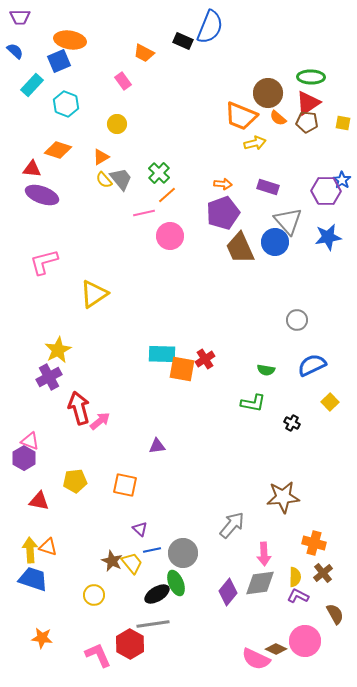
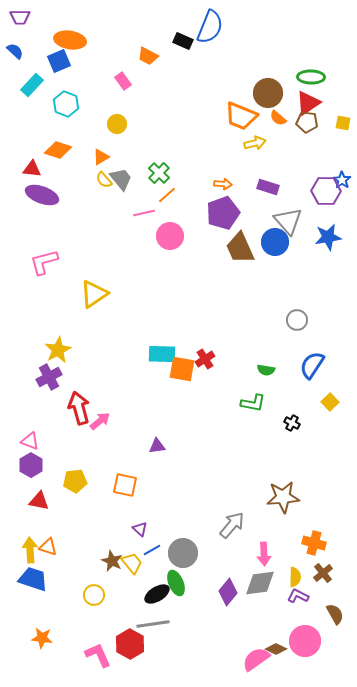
orange trapezoid at (144, 53): moved 4 px right, 3 px down
blue semicircle at (312, 365): rotated 32 degrees counterclockwise
purple hexagon at (24, 458): moved 7 px right, 7 px down
blue line at (152, 550): rotated 18 degrees counterclockwise
pink semicircle at (256, 659): rotated 120 degrees clockwise
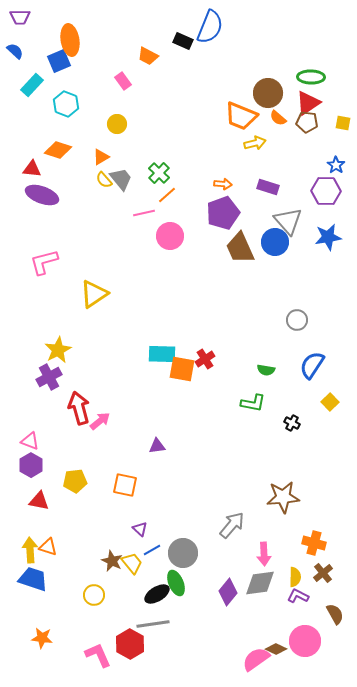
orange ellipse at (70, 40): rotated 72 degrees clockwise
blue star at (342, 180): moved 6 px left, 15 px up
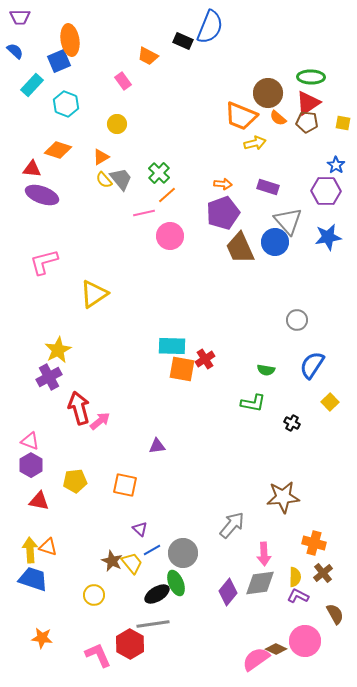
cyan rectangle at (162, 354): moved 10 px right, 8 px up
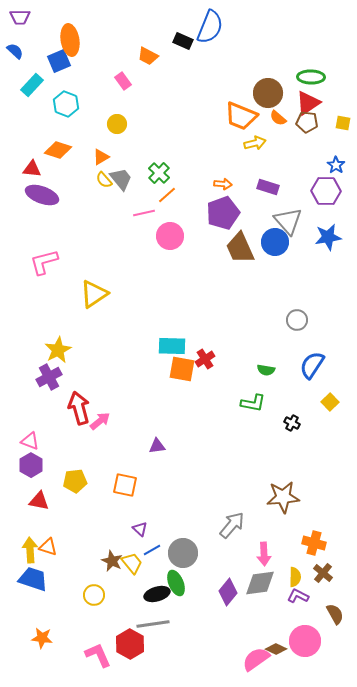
brown cross at (323, 573): rotated 12 degrees counterclockwise
black ellipse at (157, 594): rotated 15 degrees clockwise
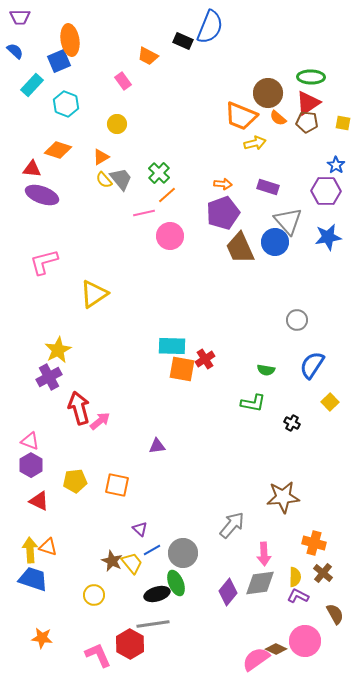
orange square at (125, 485): moved 8 px left
red triangle at (39, 501): rotated 15 degrees clockwise
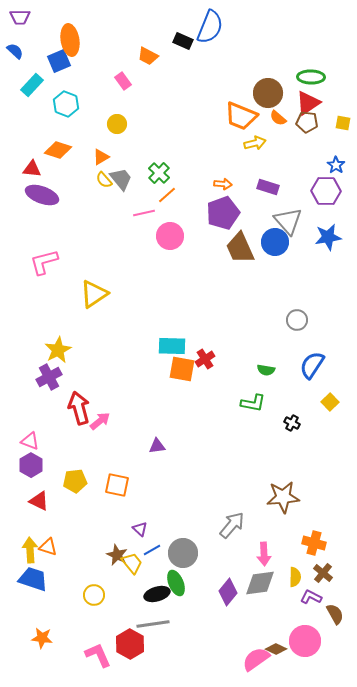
brown star at (112, 561): moved 5 px right, 6 px up
purple L-shape at (298, 596): moved 13 px right, 1 px down
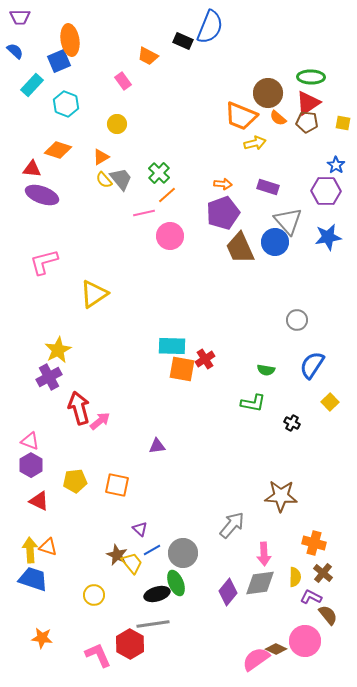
brown star at (283, 497): moved 2 px left, 1 px up; rotated 8 degrees clockwise
brown semicircle at (335, 614): moved 7 px left, 1 px down; rotated 10 degrees counterclockwise
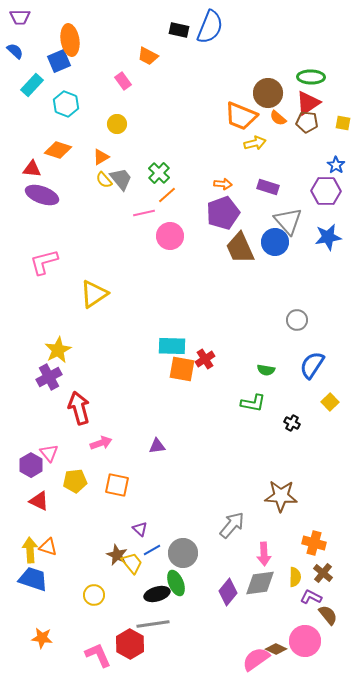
black rectangle at (183, 41): moved 4 px left, 11 px up; rotated 12 degrees counterclockwise
pink arrow at (100, 421): moved 1 px right, 22 px down; rotated 20 degrees clockwise
pink triangle at (30, 441): moved 19 px right, 12 px down; rotated 30 degrees clockwise
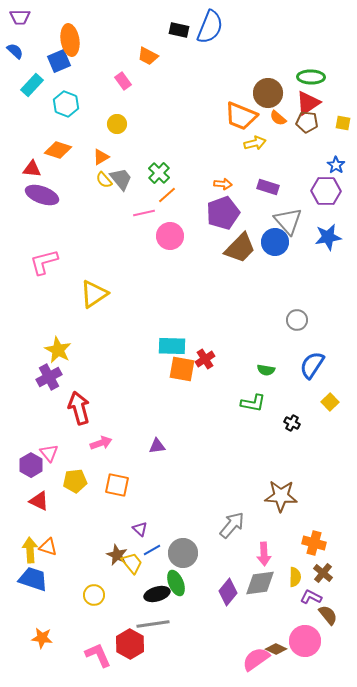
brown trapezoid at (240, 248): rotated 112 degrees counterclockwise
yellow star at (58, 350): rotated 16 degrees counterclockwise
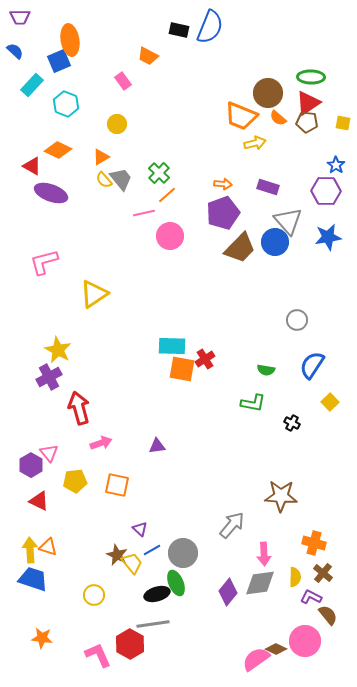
orange diamond at (58, 150): rotated 8 degrees clockwise
red triangle at (32, 169): moved 3 px up; rotated 24 degrees clockwise
purple ellipse at (42, 195): moved 9 px right, 2 px up
